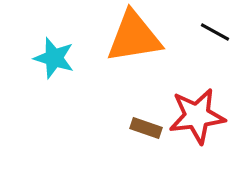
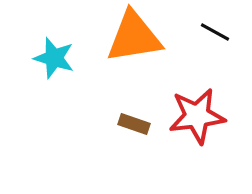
brown rectangle: moved 12 px left, 4 px up
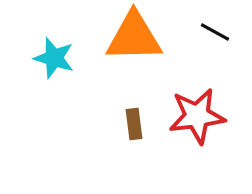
orange triangle: rotated 8 degrees clockwise
brown rectangle: rotated 64 degrees clockwise
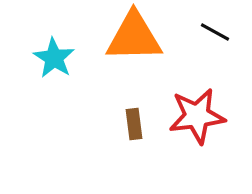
cyan star: rotated 15 degrees clockwise
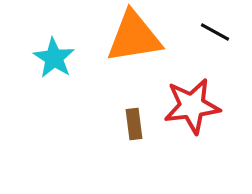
orange triangle: rotated 8 degrees counterclockwise
red star: moved 5 px left, 10 px up
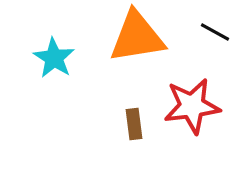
orange triangle: moved 3 px right
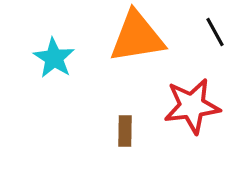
black line: rotated 32 degrees clockwise
brown rectangle: moved 9 px left, 7 px down; rotated 8 degrees clockwise
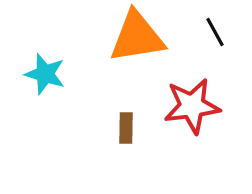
cyan star: moved 9 px left, 16 px down; rotated 15 degrees counterclockwise
brown rectangle: moved 1 px right, 3 px up
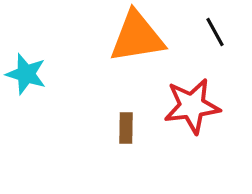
cyan star: moved 19 px left
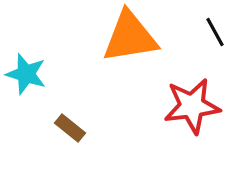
orange triangle: moved 7 px left
brown rectangle: moved 56 px left; rotated 52 degrees counterclockwise
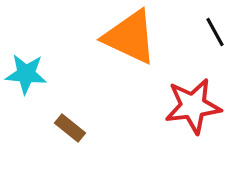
orange triangle: rotated 34 degrees clockwise
cyan star: rotated 12 degrees counterclockwise
red star: moved 1 px right
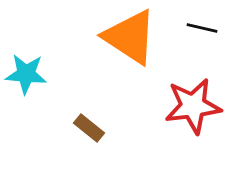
black line: moved 13 px left, 4 px up; rotated 48 degrees counterclockwise
orange triangle: rotated 8 degrees clockwise
brown rectangle: moved 19 px right
